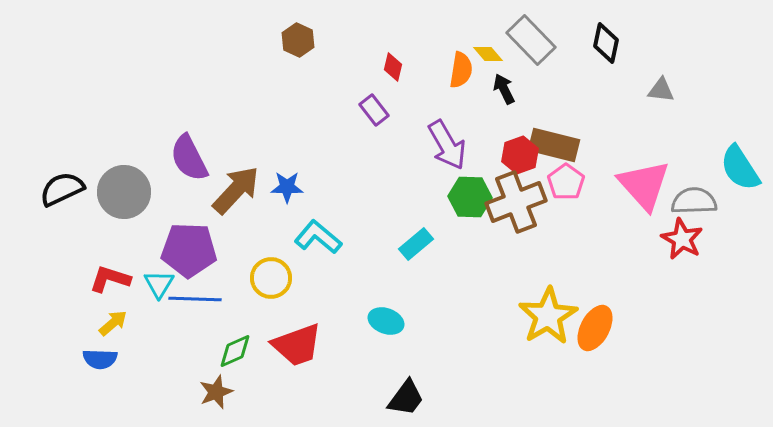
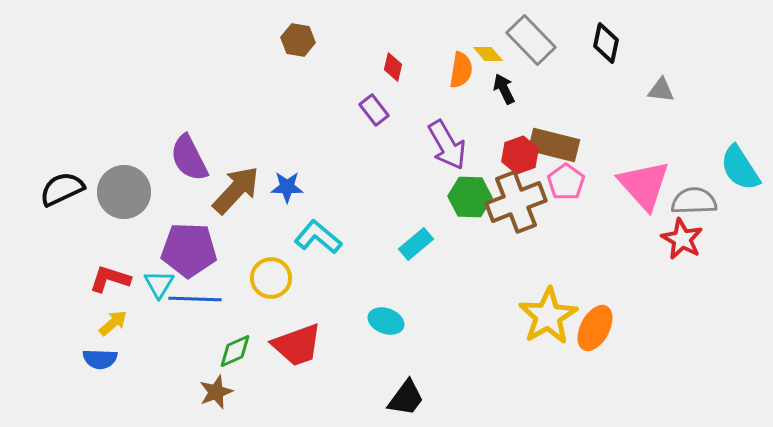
brown hexagon: rotated 16 degrees counterclockwise
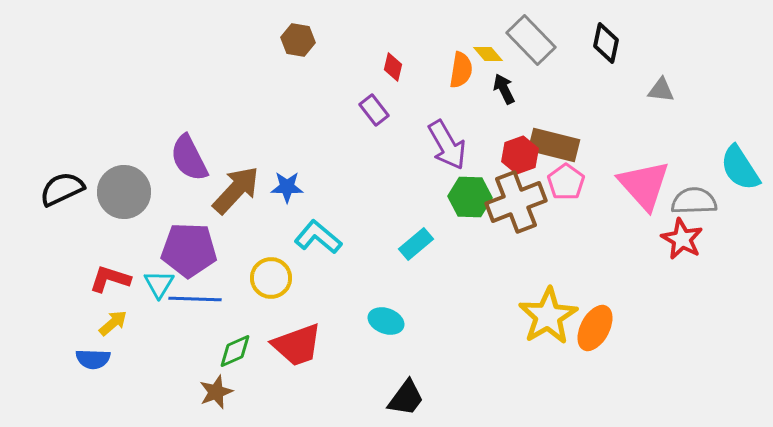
blue semicircle: moved 7 px left
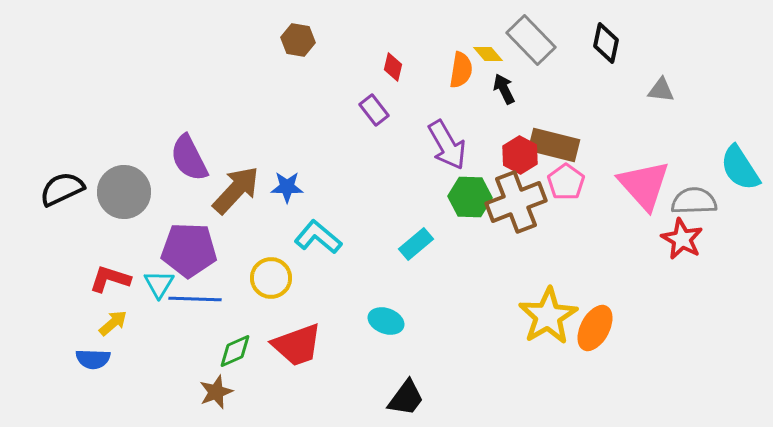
red hexagon: rotated 12 degrees counterclockwise
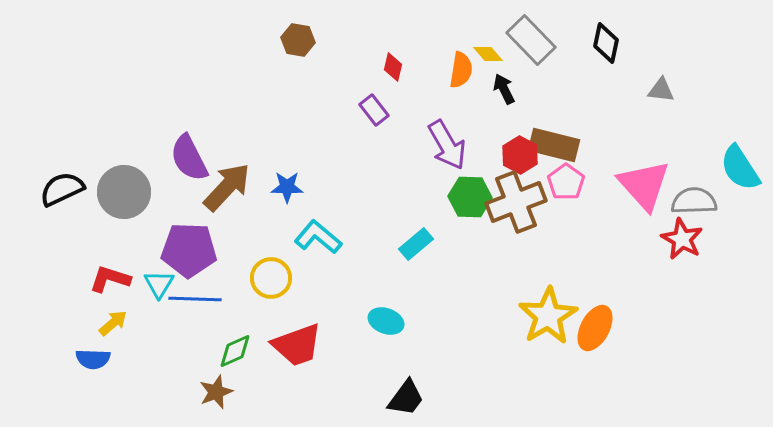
brown arrow: moved 9 px left, 3 px up
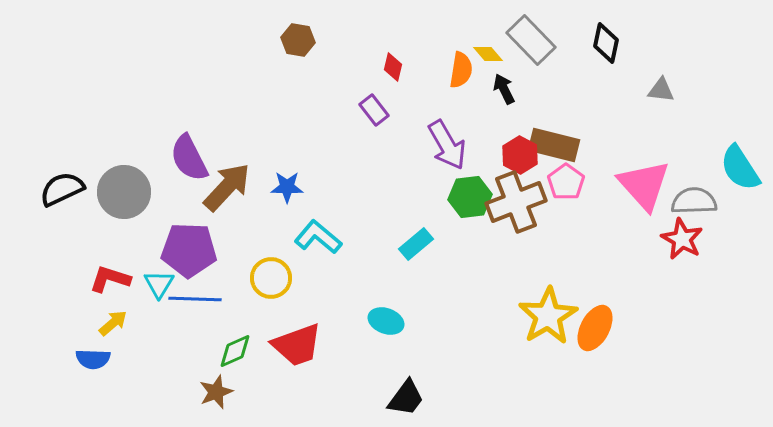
green hexagon: rotated 9 degrees counterclockwise
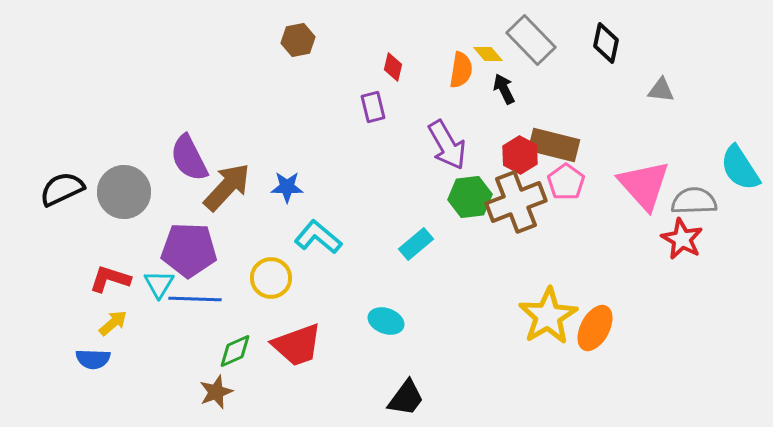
brown hexagon: rotated 20 degrees counterclockwise
purple rectangle: moved 1 px left, 3 px up; rotated 24 degrees clockwise
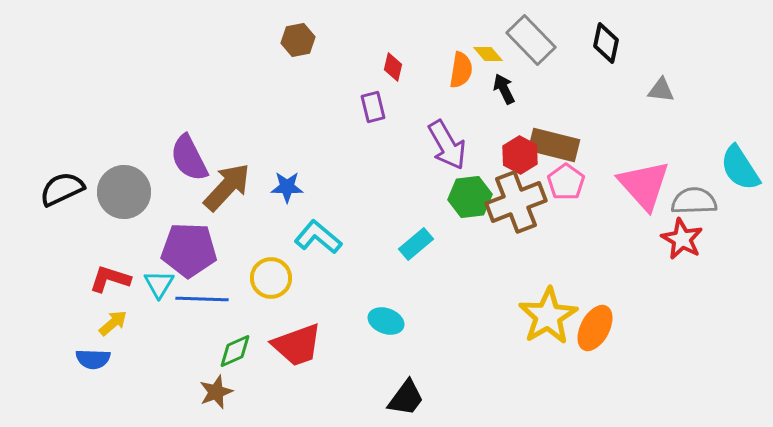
blue line: moved 7 px right
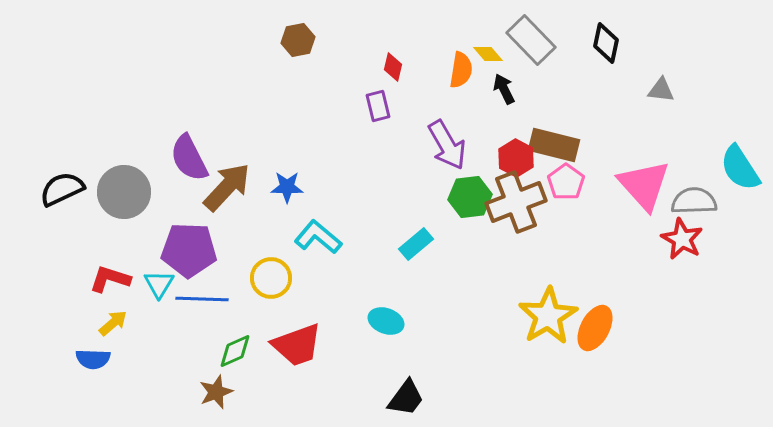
purple rectangle: moved 5 px right, 1 px up
red hexagon: moved 4 px left, 3 px down
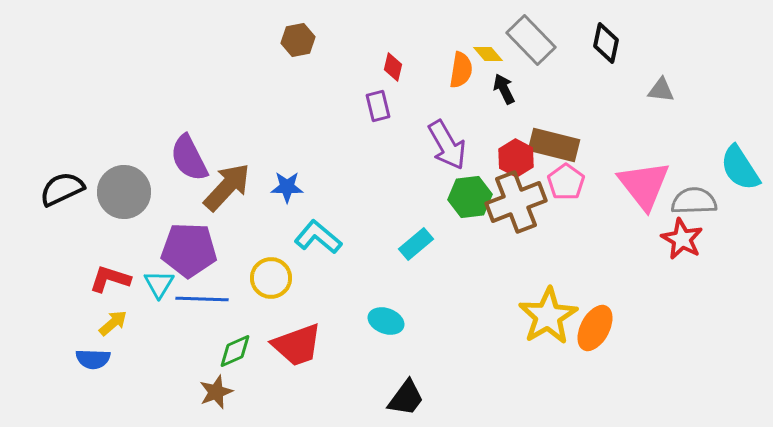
pink triangle: rotated 4 degrees clockwise
